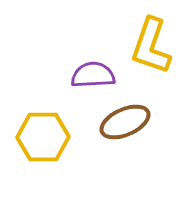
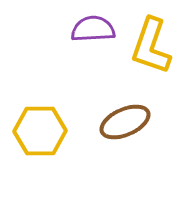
purple semicircle: moved 46 px up
yellow hexagon: moved 3 px left, 6 px up
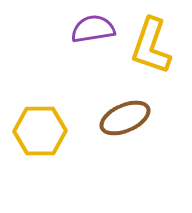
purple semicircle: rotated 6 degrees counterclockwise
brown ellipse: moved 4 px up
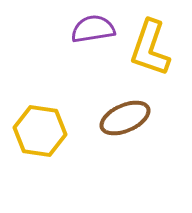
yellow L-shape: moved 1 px left, 2 px down
yellow hexagon: rotated 9 degrees clockwise
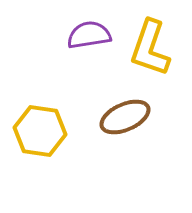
purple semicircle: moved 4 px left, 6 px down
brown ellipse: moved 1 px up
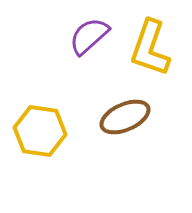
purple semicircle: moved 1 px down; rotated 33 degrees counterclockwise
